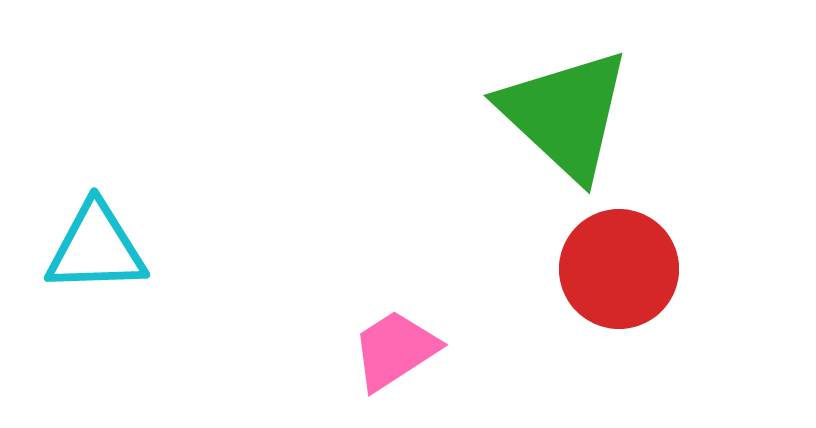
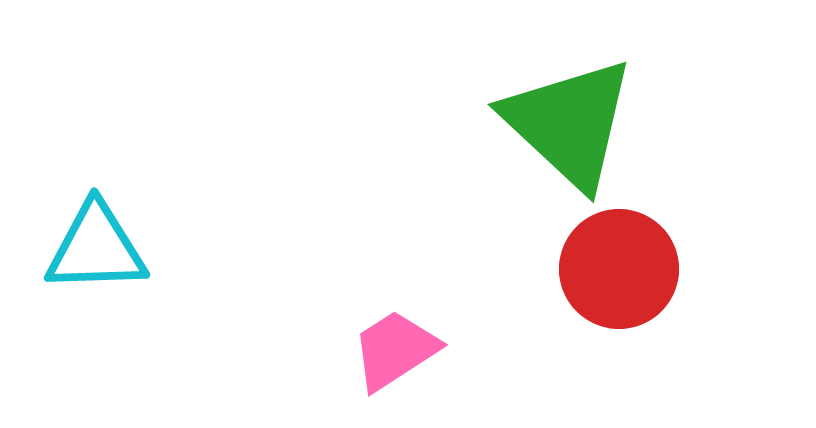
green triangle: moved 4 px right, 9 px down
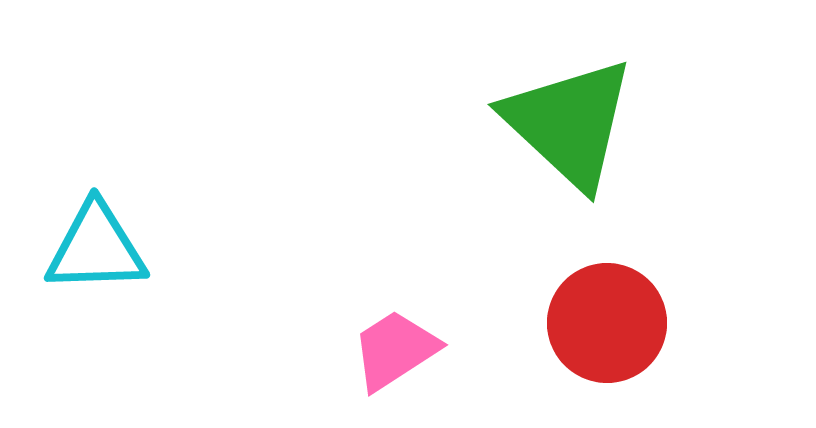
red circle: moved 12 px left, 54 px down
